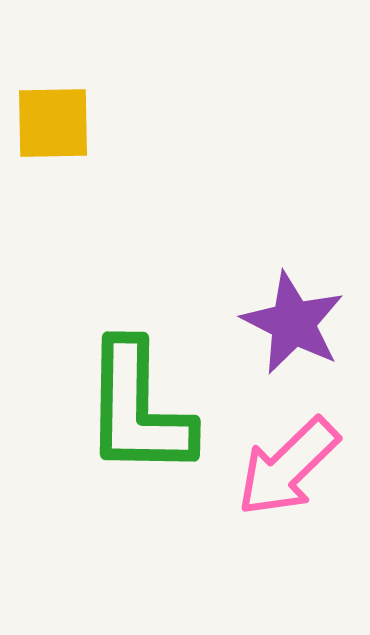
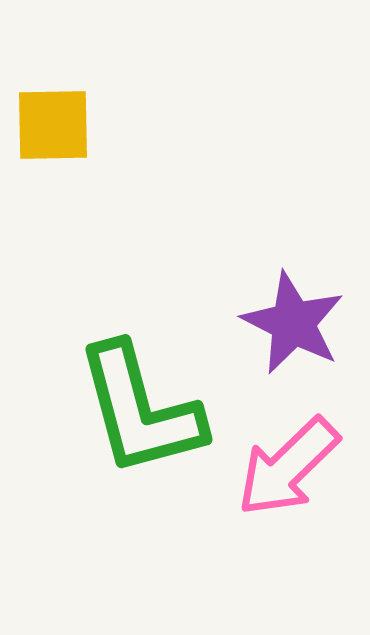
yellow square: moved 2 px down
green L-shape: moved 2 px right, 1 px down; rotated 16 degrees counterclockwise
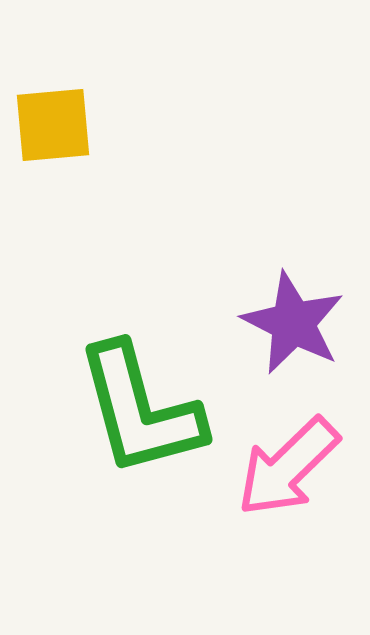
yellow square: rotated 4 degrees counterclockwise
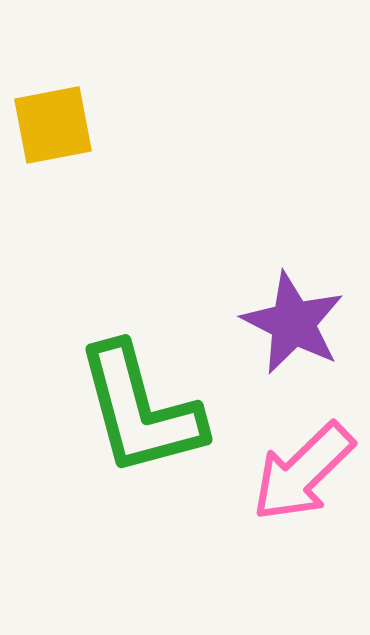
yellow square: rotated 6 degrees counterclockwise
pink arrow: moved 15 px right, 5 px down
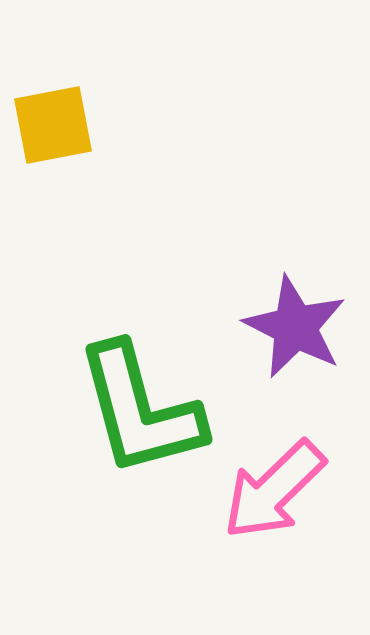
purple star: moved 2 px right, 4 px down
pink arrow: moved 29 px left, 18 px down
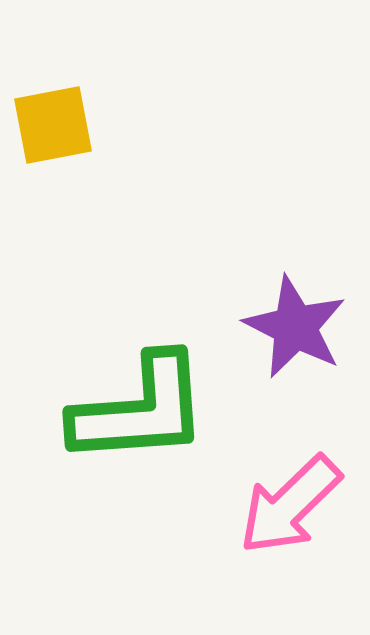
green L-shape: rotated 79 degrees counterclockwise
pink arrow: moved 16 px right, 15 px down
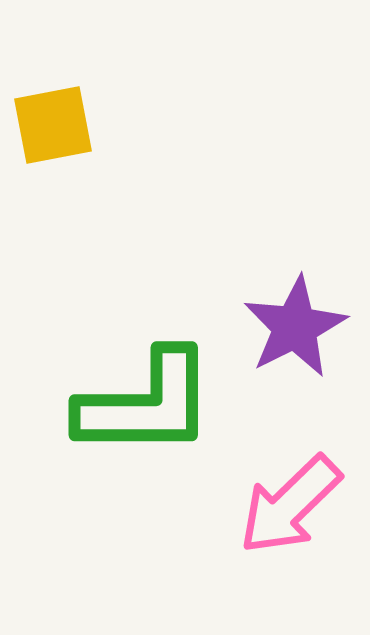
purple star: rotated 18 degrees clockwise
green L-shape: moved 6 px right, 6 px up; rotated 4 degrees clockwise
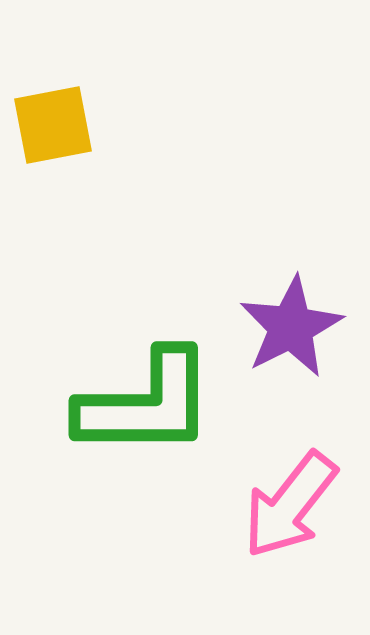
purple star: moved 4 px left
pink arrow: rotated 8 degrees counterclockwise
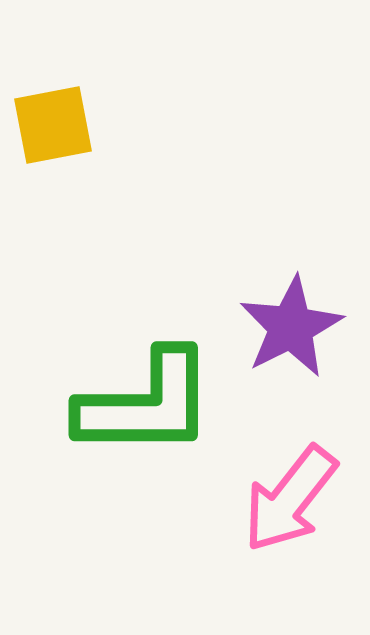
pink arrow: moved 6 px up
